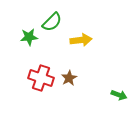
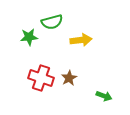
green semicircle: rotated 30 degrees clockwise
green arrow: moved 15 px left, 1 px down
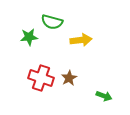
green semicircle: rotated 30 degrees clockwise
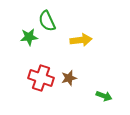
green semicircle: moved 5 px left, 1 px up; rotated 50 degrees clockwise
brown star: rotated 14 degrees clockwise
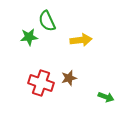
red cross: moved 5 px down
green arrow: moved 2 px right, 1 px down
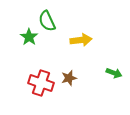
green star: rotated 30 degrees counterclockwise
green arrow: moved 8 px right, 24 px up
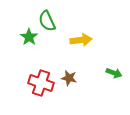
brown star: rotated 28 degrees clockwise
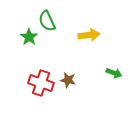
yellow arrow: moved 8 px right, 5 px up
brown star: moved 1 px left, 2 px down
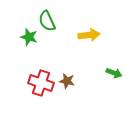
green star: rotated 18 degrees counterclockwise
brown star: moved 1 px left, 1 px down
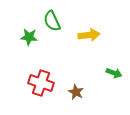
green semicircle: moved 5 px right
green star: rotated 12 degrees counterclockwise
brown star: moved 9 px right, 11 px down; rotated 14 degrees clockwise
